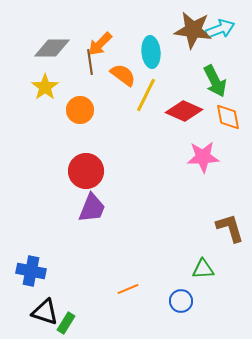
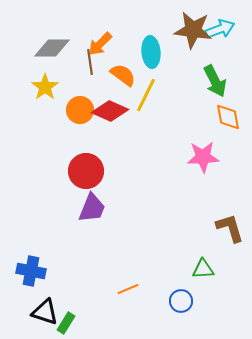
red diamond: moved 74 px left
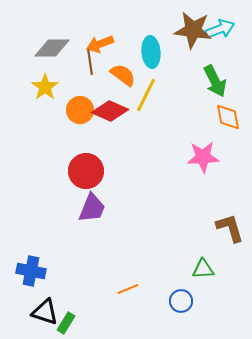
orange arrow: rotated 24 degrees clockwise
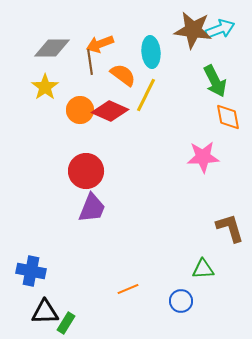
black triangle: rotated 20 degrees counterclockwise
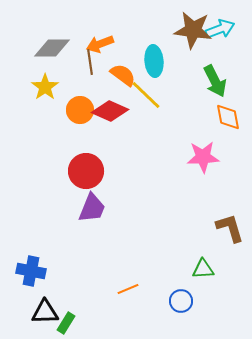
cyan ellipse: moved 3 px right, 9 px down
yellow line: rotated 72 degrees counterclockwise
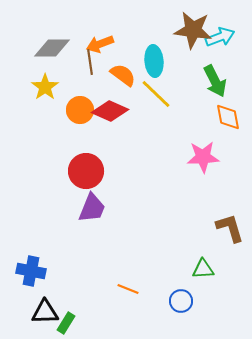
cyan arrow: moved 8 px down
yellow line: moved 10 px right, 1 px up
orange line: rotated 45 degrees clockwise
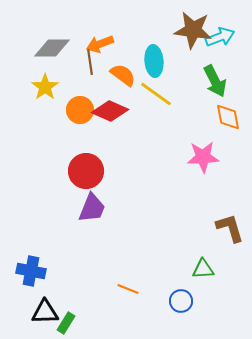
yellow line: rotated 8 degrees counterclockwise
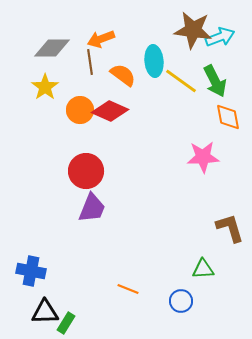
orange arrow: moved 1 px right, 5 px up
yellow line: moved 25 px right, 13 px up
